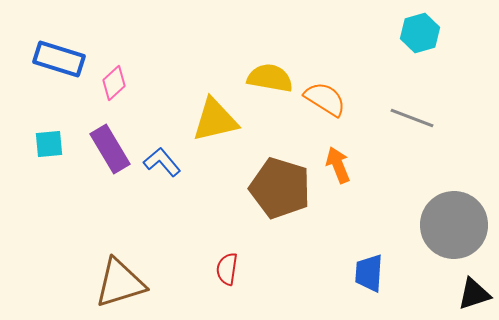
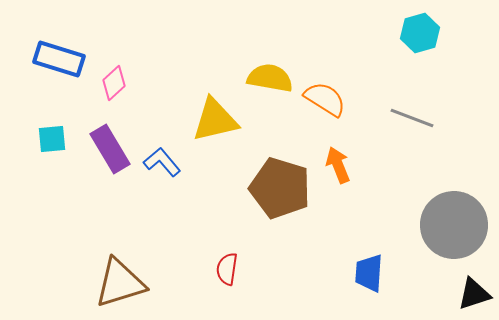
cyan square: moved 3 px right, 5 px up
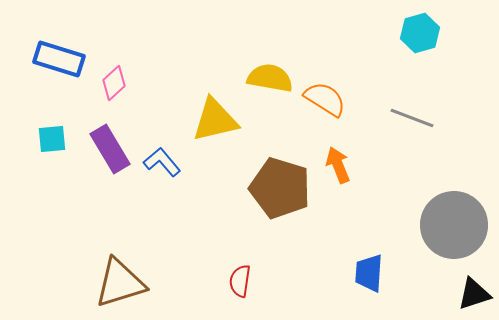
red semicircle: moved 13 px right, 12 px down
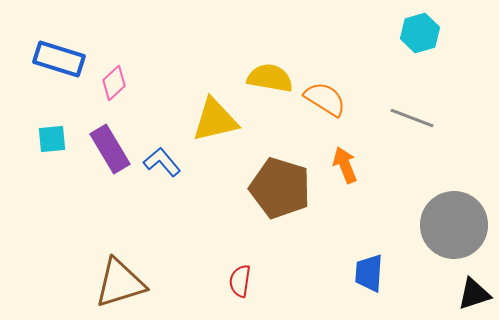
orange arrow: moved 7 px right
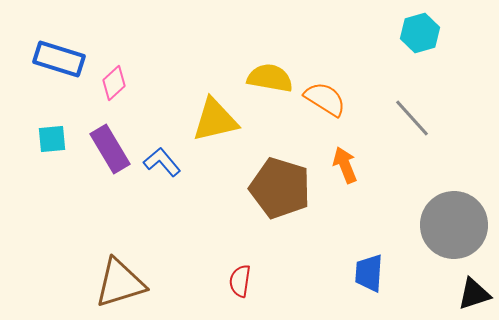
gray line: rotated 27 degrees clockwise
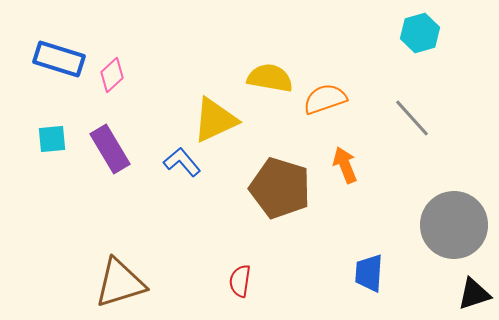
pink diamond: moved 2 px left, 8 px up
orange semicircle: rotated 51 degrees counterclockwise
yellow triangle: rotated 12 degrees counterclockwise
blue L-shape: moved 20 px right
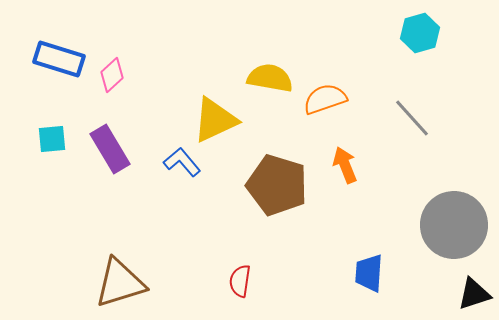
brown pentagon: moved 3 px left, 3 px up
